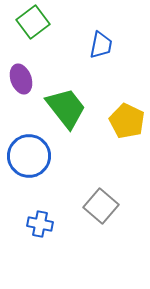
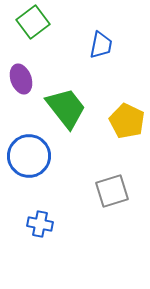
gray square: moved 11 px right, 15 px up; rotated 32 degrees clockwise
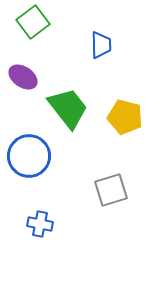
blue trapezoid: rotated 12 degrees counterclockwise
purple ellipse: moved 2 px right, 2 px up; rotated 36 degrees counterclockwise
green trapezoid: moved 2 px right
yellow pentagon: moved 2 px left, 4 px up; rotated 12 degrees counterclockwise
gray square: moved 1 px left, 1 px up
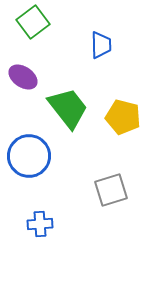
yellow pentagon: moved 2 px left
blue cross: rotated 15 degrees counterclockwise
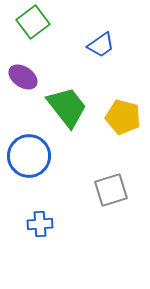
blue trapezoid: rotated 56 degrees clockwise
green trapezoid: moved 1 px left, 1 px up
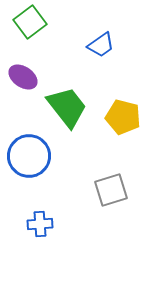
green square: moved 3 px left
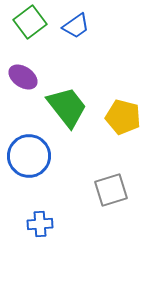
blue trapezoid: moved 25 px left, 19 px up
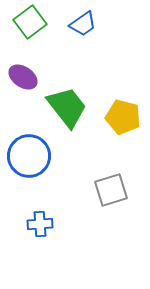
blue trapezoid: moved 7 px right, 2 px up
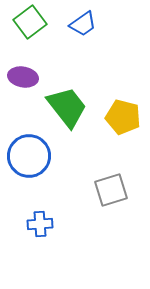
purple ellipse: rotated 24 degrees counterclockwise
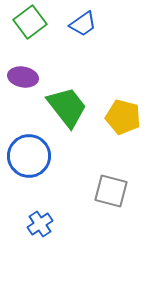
gray square: moved 1 px down; rotated 32 degrees clockwise
blue cross: rotated 30 degrees counterclockwise
